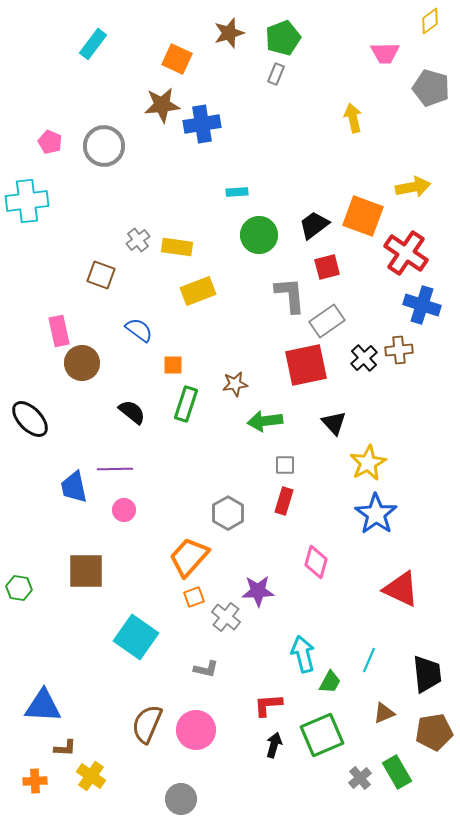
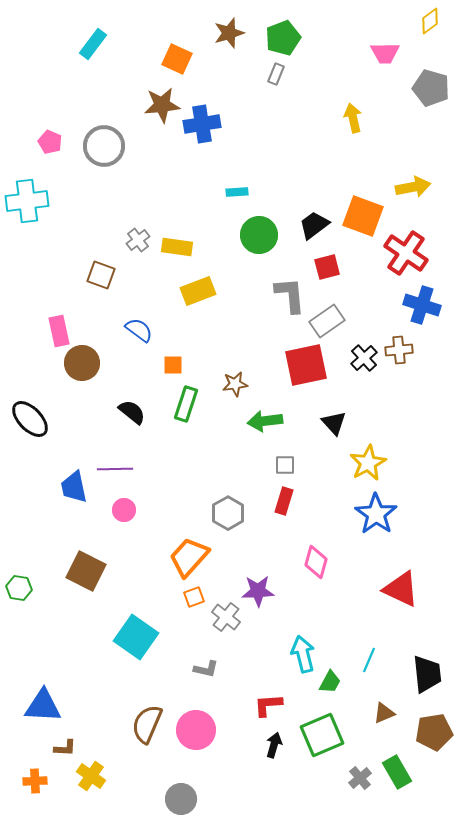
brown square at (86, 571): rotated 27 degrees clockwise
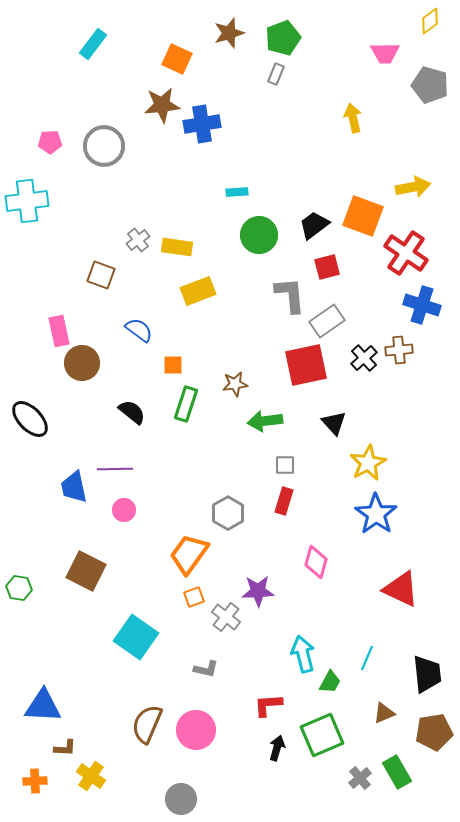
gray pentagon at (431, 88): moved 1 px left, 3 px up
pink pentagon at (50, 142): rotated 25 degrees counterclockwise
orange trapezoid at (189, 557): moved 3 px up; rotated 6 degrees counterclockwise
cyan line at (369, 660): moved 2 px left, 2 px up
black arrow at (274, 745): moved 3 px right, 3 px down
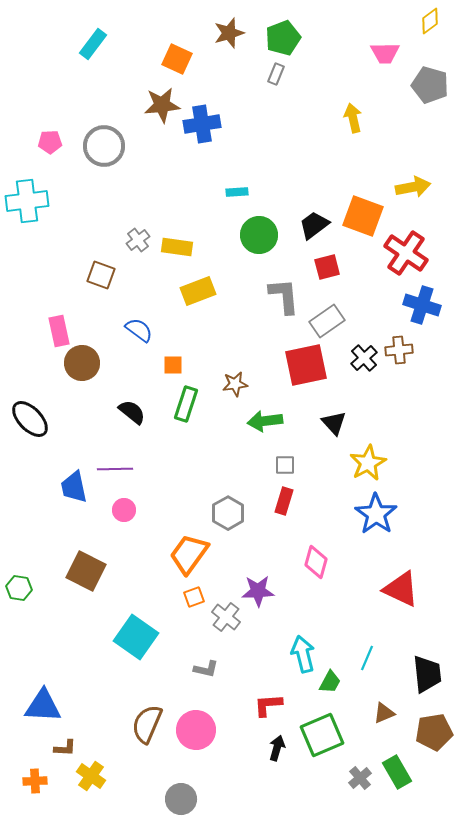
gray L-shape at (290, 295): moved 6 px left, 1 px down
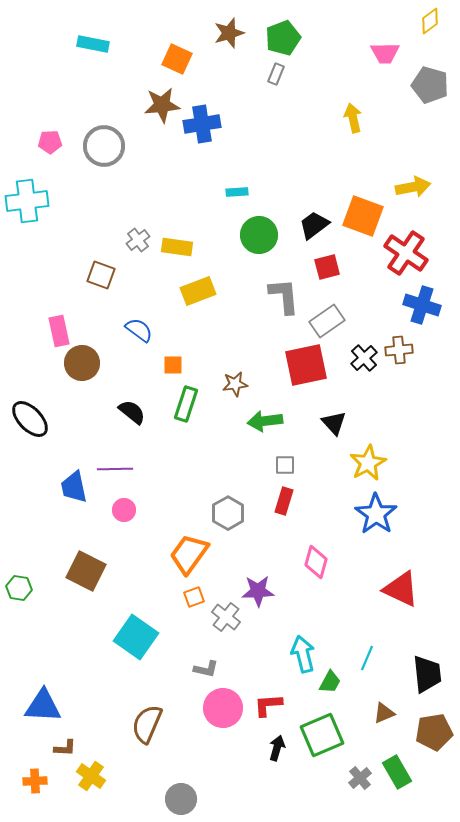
cyan rectangle at (93, 44): rotated 64 degrees clockwise
pink circle at (196, 730): moved 27 px right, 22 px up
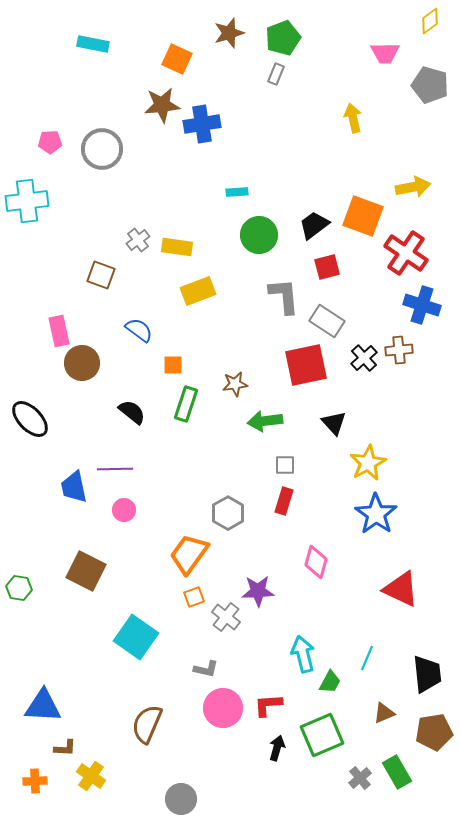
gray circle at (104, 146): moved 2 px left, 3 px down
gray rectangle at (327, 321): rotated 68 degrees clockwise
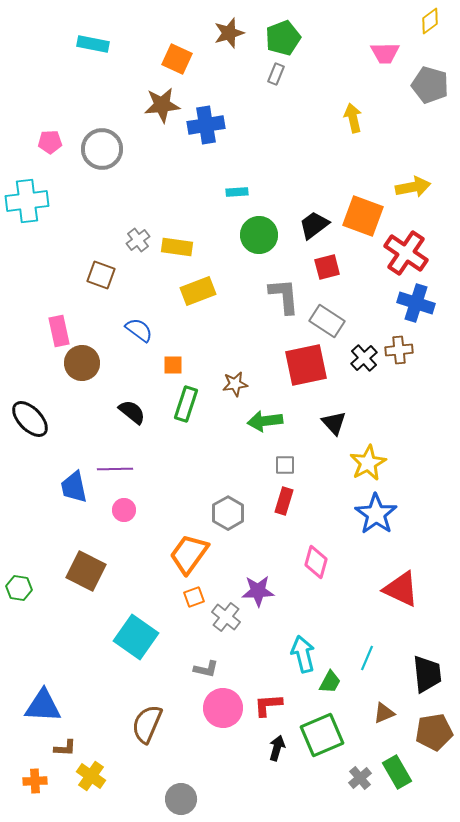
blue cross at (202, 124): moved 4 px right, 1 px down
blue cross at (422, 305): moved 6 px left, 2 px up
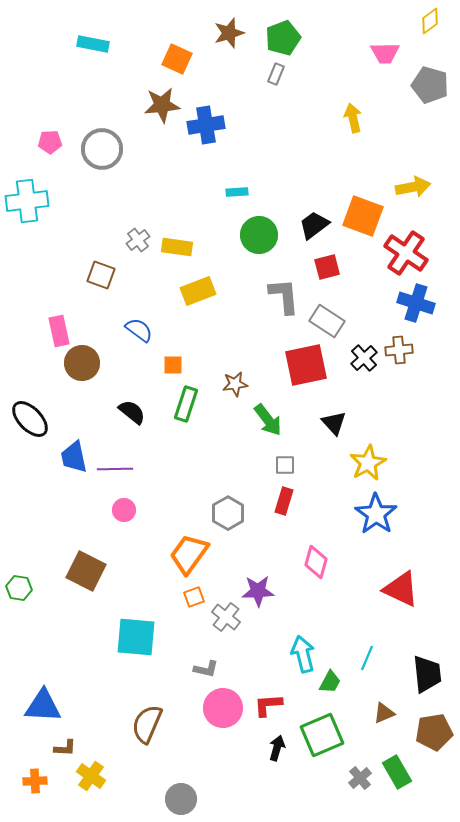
green arrow at (265, 421): moved 3 px right, 1 px up; rotated 120 degrees counterclockwise
blue trapezoid at (74, 487): moved 30 px up
cyan square at (136, 637): rotated 30 degrees counterclockwise
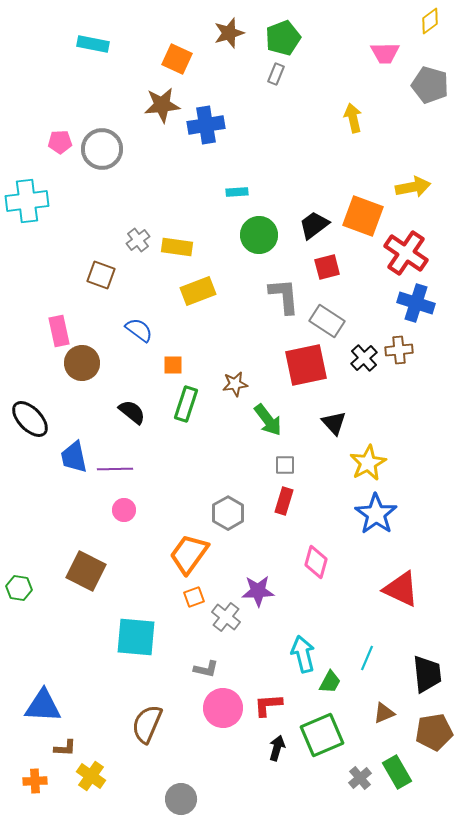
pink pentagon at (50, 142): moved 10 px right
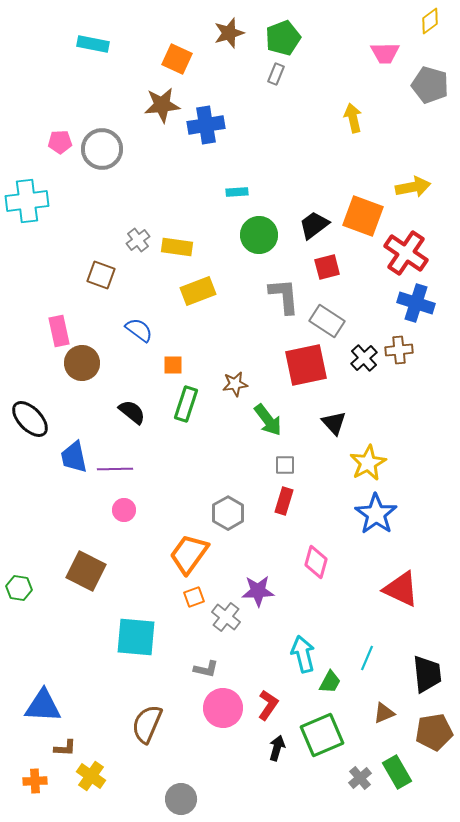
red L-shape at (268, 705): rotated 128 degrees clockwise
